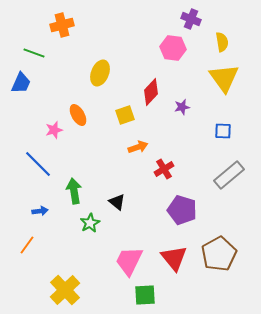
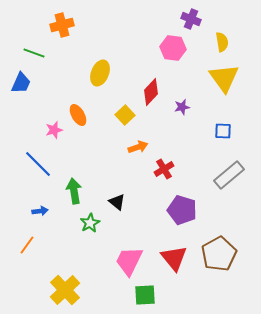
yellow square: rotated 24 degrees counterclockwise
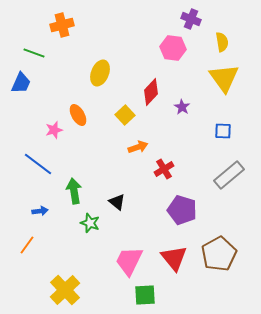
purple star: rotated 28 degrees counterclockwise
blue line: rotated 8 degrees counterclockwise
green star: rotated 24 degrees counterclockwise
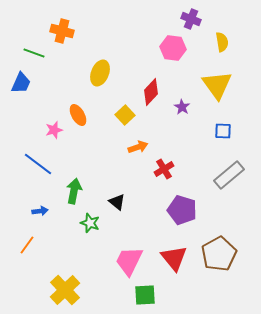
orange cross: moved 6 px down; rotated 30 degrees clockwise
yellow triangle: moved 7 px left, 7 px down
green arrow: rotated 20 degrees clockwise
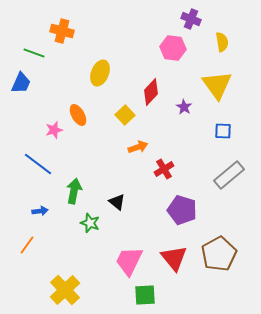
purple star: moved 2 px right
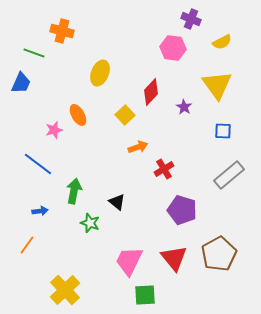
yellow semicircle: rotated 72 degrees clockwise
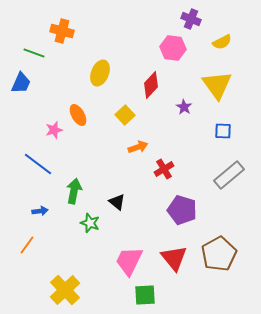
red diamond: moved 7 px up
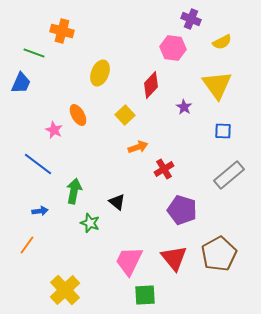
pink star: rotated 30 degrees counterclockwise
